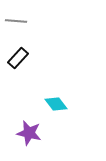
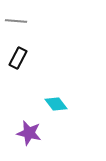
black rectangle: rotated 15 degrees counterclockwise
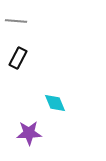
cyan diamond: moved 1 px left, 1 px up; rotated 15 degrees clockwise
purple star: rotated 15 degrees counterclockwise
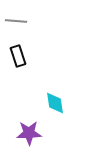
black rectangle: moved 2 px up; rotated 45 degrees counterclockwise
cyan diamond: rotated 15 degrees clockwise
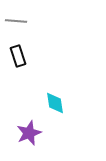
purple star: rotated 20 degrees counterclockwise
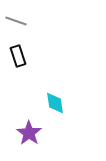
gray line: rotated 15 degrees clockwise
purple star: rotated 15 degrees counterclockwise
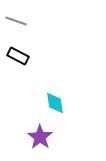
black rectangle: rotated 45 degrees counterclockwise
purple star: moved 11 px right, 4 px down
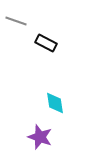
black rectangle: moved 28 px right, 13 px up
purple star: rotated 15 degrees counterclockwise
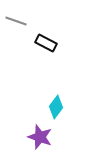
cyan diamond: moved 1 px right, 4 px down; rotated 45 degrees clockwise
